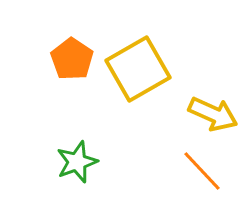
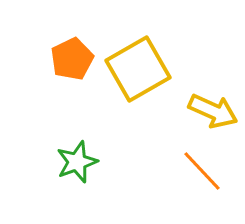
orange pentagon: rotated 12 degrees clockwise
yellow arrow: moved 3 px up
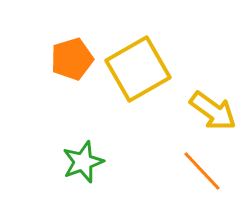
orange pentagon: rotated 9 degrees clockwise
yellow arrow: rotated 12 degrees clockwise
green star: moved 6 px right
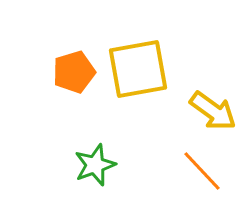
orange pentagon: moved 2 px right, 13 px down
yellow square: rotated 20 degrees clockwise
green star: moved 12 px right, 3 px down
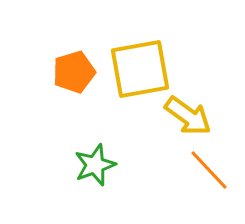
yellow square: moved 2 px right
yellow arrow: moved 25 px left, 5 px down
orange line: moved 7 px right, 1 px up
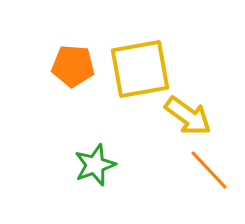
orange pentagon: moved 1 px left, 6 px up; rotated 21 degrees clockwise
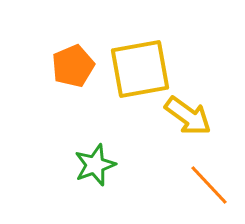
orange pentagon: rotated 27 degrees counterclockwise
orange line: moved 15 px down
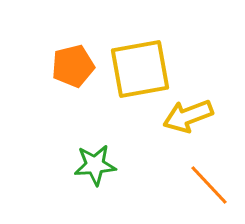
orange pentagon: rotated 9 degrees clockwise
yellow arrow: rotated 123 degrees clockwise
green star: rotated 15 degrees clockwise
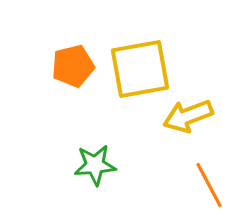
orange line: rotated 15 degrees clockwise
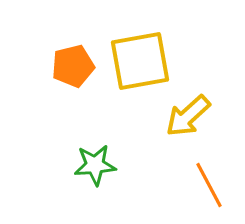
yellow square: moved 8 px up
yellow arrow: rotated 21 degrees counterclockwise
